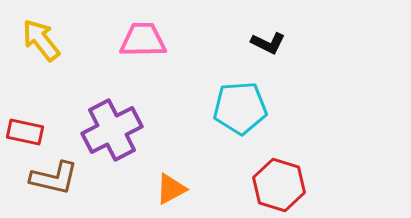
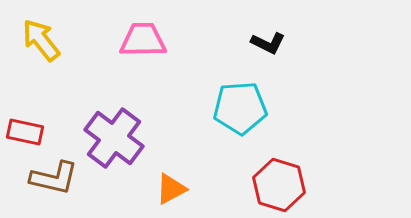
purple cross: moved 2 px right, 8 px down; rotated 26 degrees counterclockwise
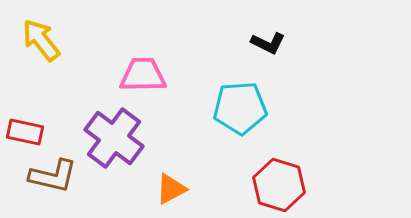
pink trapezoid: moved 35 px down
brown L-shape: moved 1 px left, 2 px up
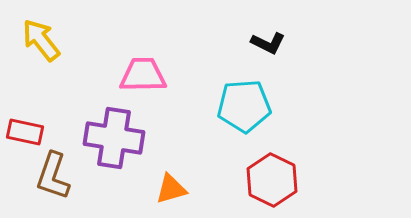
cyan pentagon: moved 4 px right, 2 px up
purple cross: rotated 28 degrees counterclockwise
brown L-shape: rotated 96 degrees clockwise
red hexagon: moved 7 px left, 5 px up; rotated 9 degrees clockwise
orange triangle: rotated 12 degrees clockwise
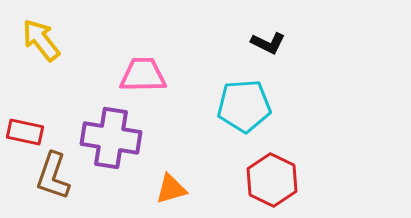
purple cross: moved 3 px left
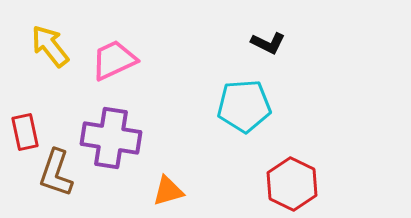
yellow arrow: moved 9 px right, 6 px down
pink trapezoid: moved 29 px left, 15 px up; rotated 24 degrees counterclockwise
red rectangle: rotated 66 degrees clockwise
brown L-shape: moved 3 px right, 3 px up
red hexagon: moved 20 px right, 4 px down
orange triangle: moved 3 px left, 2 px down
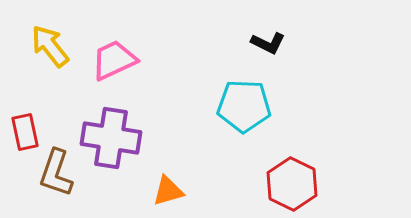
cyan pentagon: rotated 6 degrees clockwise
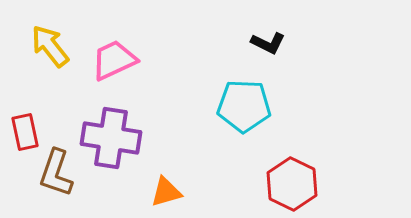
orange triangle: moved 2 px left, 1 px down
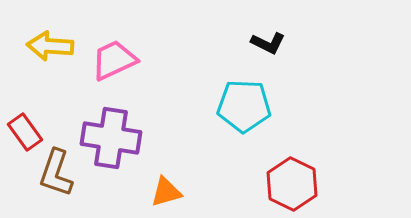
yellow arrow: rotated 48 degrees counterclockwise
red rectangle: rotated 24 degrees counterclockwise
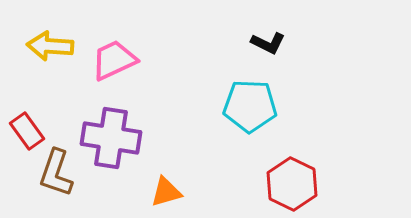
cyan pentagon: moved 6 px right
red rectangle: moved 2 px right, 1 px up
